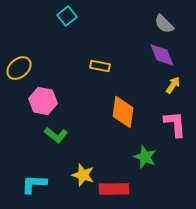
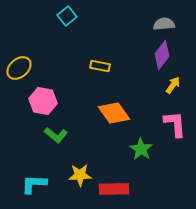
gray semicircle: rotated 130 degrees clockwise
purple diamond: rotated 60 degrees clockwise
orange diamond: moved 9 px left, 1 px down; rotated 44 degrees counterclockwise
green star: moved 4 px left, 8 px up; rotated 10 degrees clockwise
yellow star: moved 3 px left; rotated 20 degrees counterclockwise
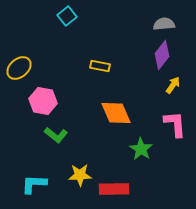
orange diamond: moved 2 px right; rotated 12 degrees clockwise
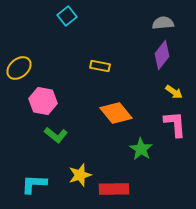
gray semicircle: moved 1 px left, 1 px up
yellow arrow: moved 1 px right, 7 px down; rotated 90 degrees clockwise
orange diamond: rotated 16 degrees counterclockwise
yellow star: rotated 15 degrees counterclockwise
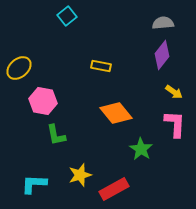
yellow rectangle: moved 1 px right
pink L-shape: rotated 8 degrees clockwise
green L-shape: rotated 40 degrees clockwise
red rectangle: rotated 28 degrees counterclockwise
